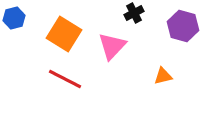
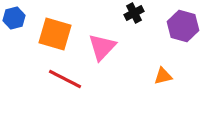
orange square: moved 9 px left; rotated 16 degrees counterclockwise
pink triangle: moved 10 px left, 1 px down
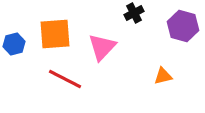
blue hexagon: moved 26 px down
orange square: rotated 20 degrees counterclockwise
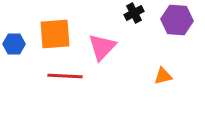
purple hexagon: moved 6 px left, 6 px up; rotated 12 degrees counterclockwise
blue hexagon: rotated 15 degrees clockwise
red line: moved 3 px up; rotated 24 degrees counterclockwise
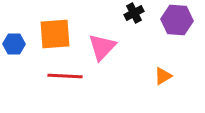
orange triangle: rotated 18 degrees counterclockwise
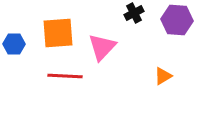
orange square: moved 3 px right, 1 px up
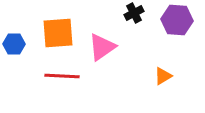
pink triangle: rotated 12 degrees clockwise
red line: moved 3 px left
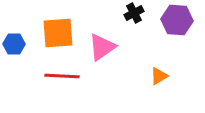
orange triangle: moved 4 px left
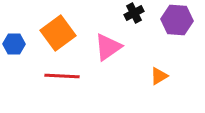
orange square: rotated 32 degrees counterclockwise
pink triangle: moved 6 px right
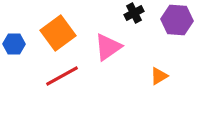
red line: rotated 32 degrees counterclockwise
